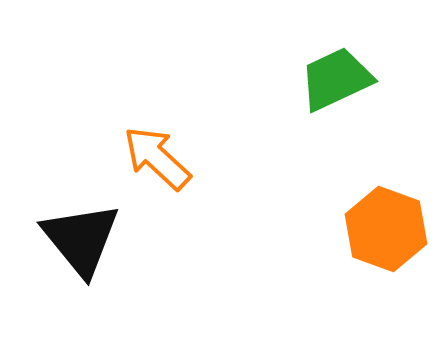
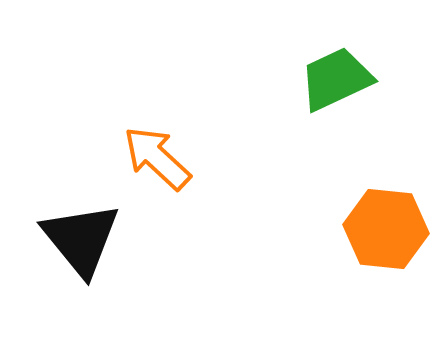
orange hexagon: rotated 14 degrees counterclockwise
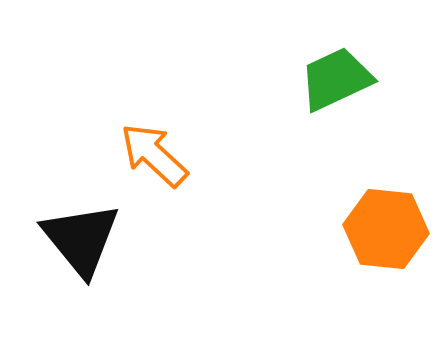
orange arrow: moved 3 px left, 3 px up
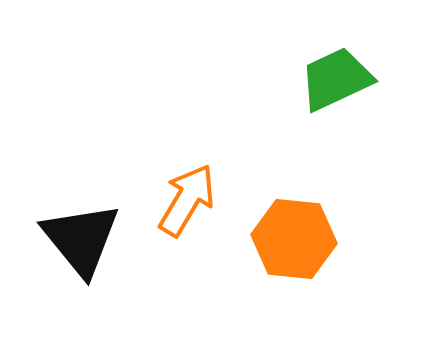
orange arrow: moved 33 px right, 45 px down; rotated 78 degrees clockwise
orange hexagon: moved 92 px left, 10 px down
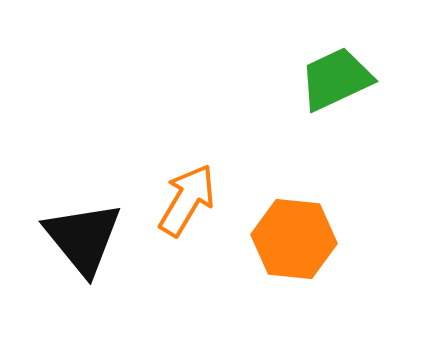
black triangle: moved 2 px right, 1 px up
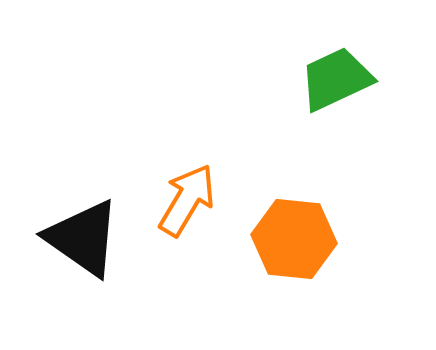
black triangle: rotated 16 degrees counterclockwise
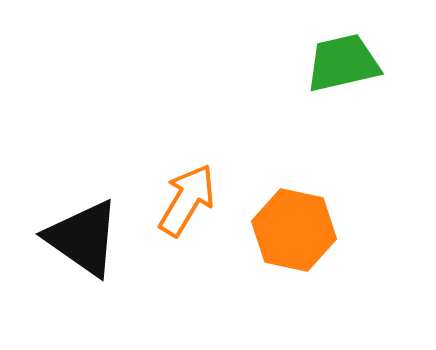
green trapezoid: moved 7 px right, 16 px up; rotated 12 degrees clockwise
orange hexagon: moved 9 px up; rotated 6 degrees clockwise
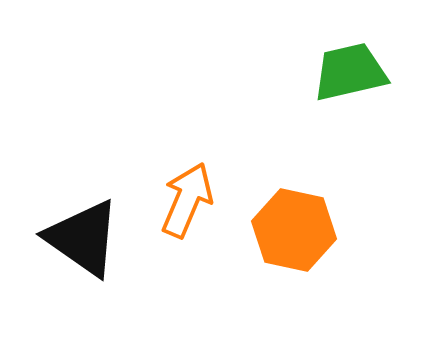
green trapezoid: moved 7 px right, 9 px down
orange arrow: rotated 8 degrees counterclockwise
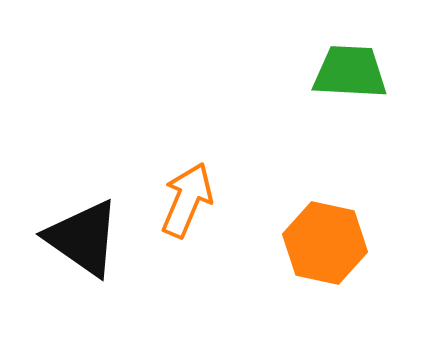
green trapezoid: rotated 16 degrees clockwise
orange hexagon: moved 31 px right, 13 px down
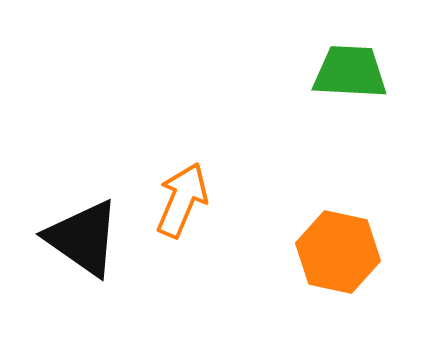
orange arrow: moved 5 px left
orange hexagon: moved 13 px right, 9 px down
